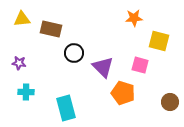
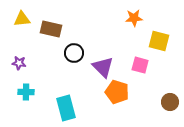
orange pentagon: moved 6 px left, 1 px up
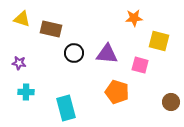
yellow triangle: rotated 24 degrees clockwise
purple triangle: moved 4 px right, 13 px up; rotated 40 degrees counterclockwise
brown circle: moved 1 px right
